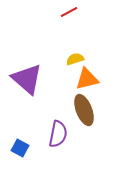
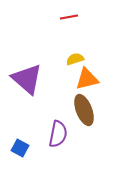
red line: moved 5 px down; rotated 18 degrees clockwise
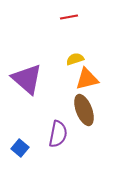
blue square: rotated 12 degrees clockwise
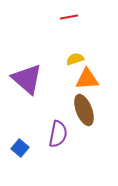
orange triangle: rotated 10 degrees clockwise
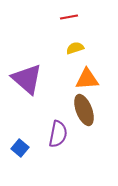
yellow semicircle: moved 11 px up
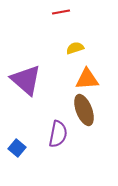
red line: moved 8 px left, 5 px up
purple triangle: moved 1 px left, 1 px down
blue square: moved 3 px left
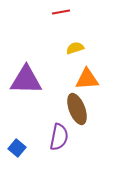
purple triangle: rotated 40 degrees counterclockwise
brown ellipse: moved 7 px left, 1 px up
purple semicircle: moved 1 px right, 3 px down
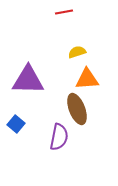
red line: moved 3 px right
yellow semicircle: moved 2 px right, 4 px down
purple triangle: moved 2 px right
blue square: moved 1 px left, 24 px up
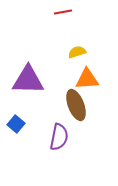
red line: moved 1 px left
brown ellipse: moved 1 px left, 4 px up
